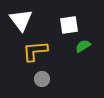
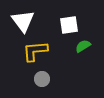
white triangle: moved 2 px right, 1 px down
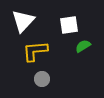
white triangle: rotated 20 degrees clockwise
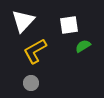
yellow L-shape: rotated 24 degrees counterclockwise
gray circle: moved 11 px left, 4 px down
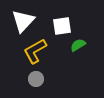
white square: moved 7 px left, 1 px down
green semicircle: moved 5 px left, 1 px up
gray circle: moved 5 px right, 4 px up
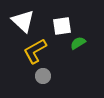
white triangle: rotated 30 degrees counterclockwise
green semicircle: moved 2 px up
gray circle: moved 7 px right, 3 px up
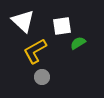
gray circle: moved 1 px left, 1 px down
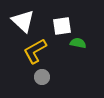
green semicircle: rotated 42 degrees clockwise
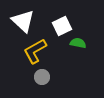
white square: rotated 18 degrees counterclockwise
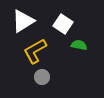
white triangle: rotated 45 degrees clockwise
white square: moved 1 px right, 2 px up; rotated 30 degrees counterclockwise
green semicircle: moved 1 px right, 2 px down
